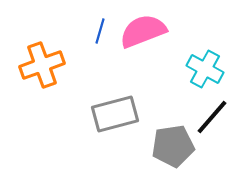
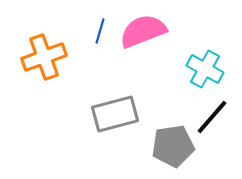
orange cross: moved 2 px right, 8 px up
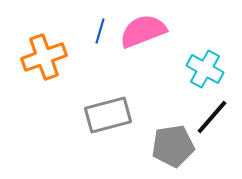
gray rectangle: moved 7 px left, 1 px down
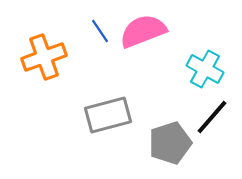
blue line: rotated 50 degrees counterclockwise
gray pentagon: moved 3 px left, 3 px up; rotated 9 degrees counterclockwise
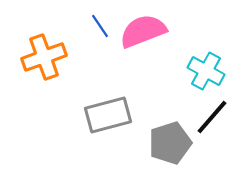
blue line: moved 5 px up
cyan cross: moved 1 px right, 2 px down
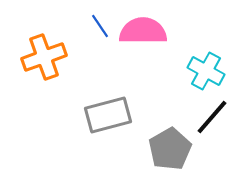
pink semicircle: rotated 21 degrees clockwise
gray pentagon: moved 6 px down; rotated 12 degrees counterclockwise
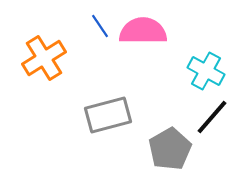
orange cross: moved 1 px down; rotated 12 degrees counterclockwise
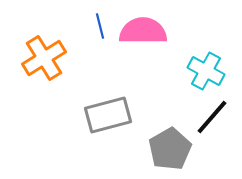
blue line: rotated 20 degrees clockwise
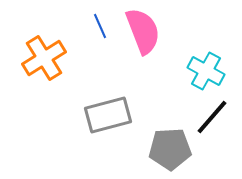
blue line: rotated 10 degrees counterclockwise
pink semicircle: rotated 69 degrees clockwise
gray pentagon: rotated 27 degrees clockwise
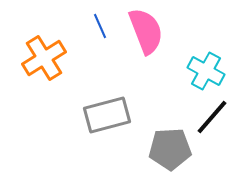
pink semicircle: moved 3 px right
gray rectangle: moved 1 px left
